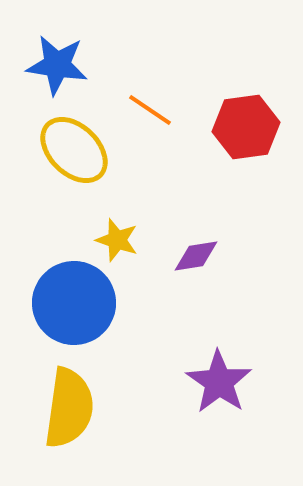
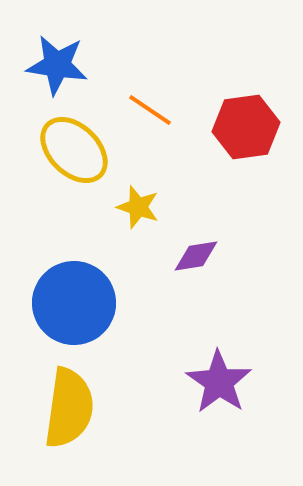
yellow star: moved 21 px right, 33 px up
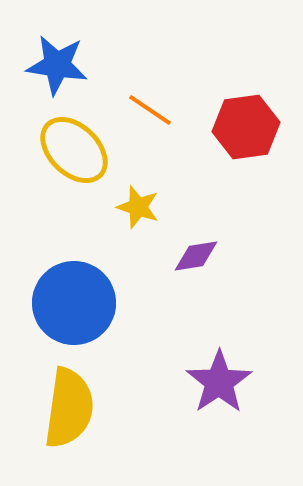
purple star: rotated 4 degrees clockwise
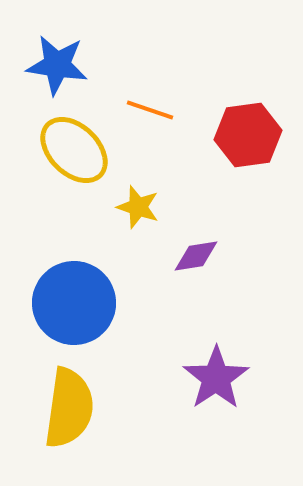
orange line: rotated 15 degrees counterclockwise
red hexagon: moved 2 px right, 8 px down
purple star: moved 3 px left, 4 px up
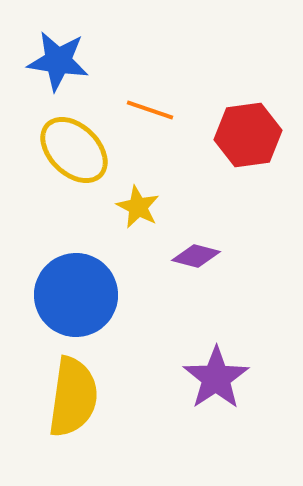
blue star: moved 1 px right, 4 px up
yellow star: rotated 9 degrees clockwise
purple diamond: rotated 24 degrees clockwise
blue circle: moved 2 px right, 8 px up
yellow semicircle: moved 4 px right, 11 px up
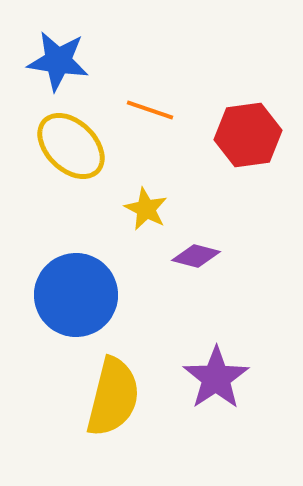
yellow ellipse: moved 3 px left, 4 px up
yellow star: moved 8 px right, 2 px down
yellow semicircle: moved 40 px right; rotated 6 degrees clockwise
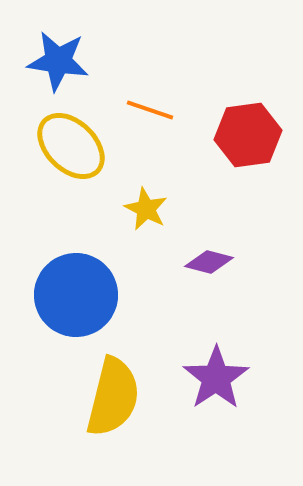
purple diamond: moved 13 px right, 6 px down
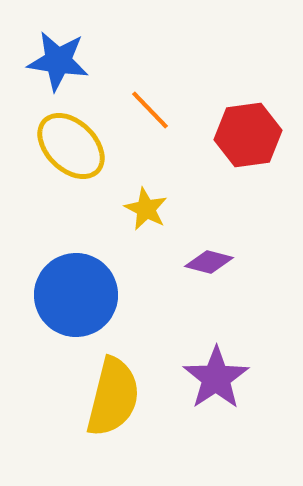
orange line: rotated 27 degrees clockwise
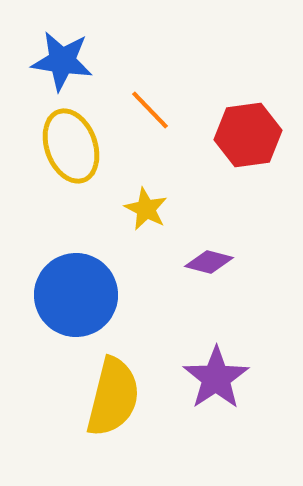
blue star: moved 4 px right
yellow ellipse: rotated 26 degrees clockwise
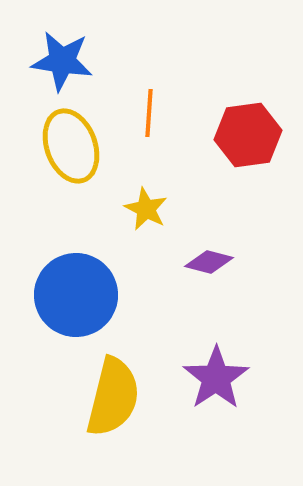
orange line: moved 1 px left, 3 px down; rotated 48 degrees clockwise
